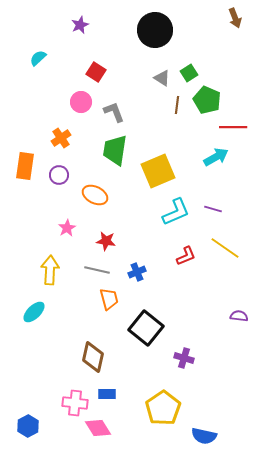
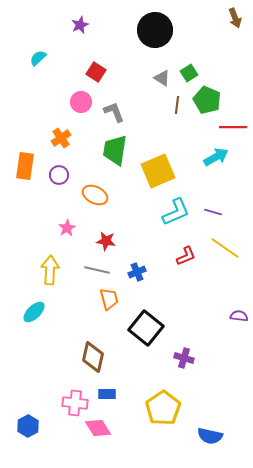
purple line: moved 3 px down
blue semicircle: moved 6 px right
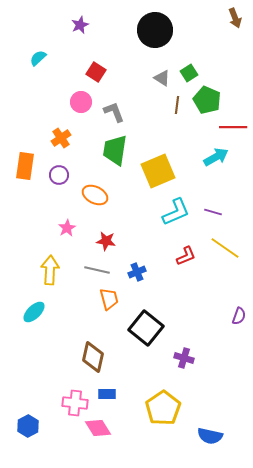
purple semicircle: rotated 102 degrees clockwise
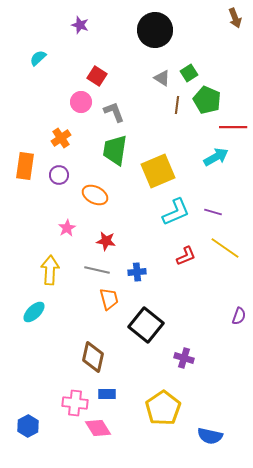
purple star: rotated 30 degrees counterclockwise
red square: moved 1 px right, 4 px down
blue cross: rotated 18 degrees clockwise
black square: moved 3 px up
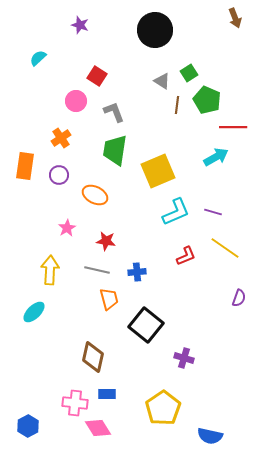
gray triangle: moved 3 px down
pink circle: moved 5 px left, 1 px up
purple semicircle: moved 18 px up
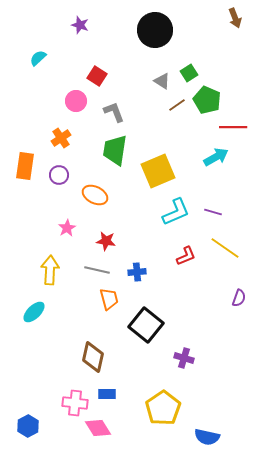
brown line: rotated 48 degrees clockwise
blue semicircle: moved 3 px left, 1 px down
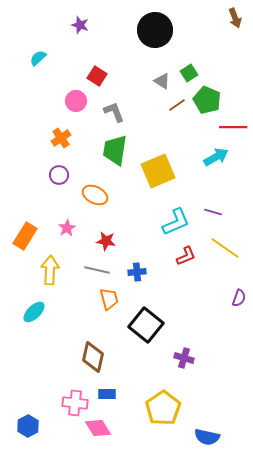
orange rectangle: moved 70 px down; rotated 24 degrees clockwise
cyan L-shape: moved 10 px down
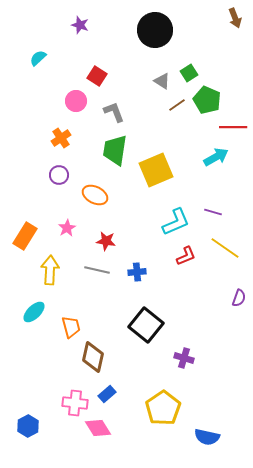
yellow square: moved 2 px left, 1 px up
orange trapezoid: moved 38 px left, 28 px down
blue rectangle: rotated 42 degrees counterclockwise
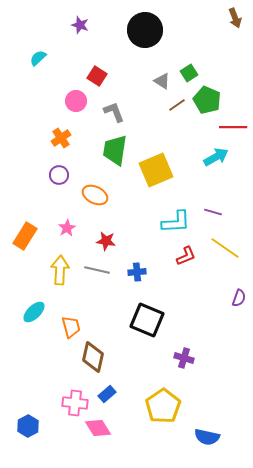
black circle: moved 10 px left
cyan L-shape: rotated 20 degrees clockwise
yellow arrow: moved 10 px right
black square: moved 1 px right, 5 px up; rotated 16 degrees counterclockwise
yellow pentagon: moved 2 px up
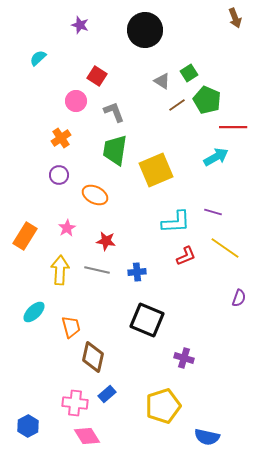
yellow pentagon: rotated 16 degrees clockwise
pink diamond: moved 11 px left, 8 px down
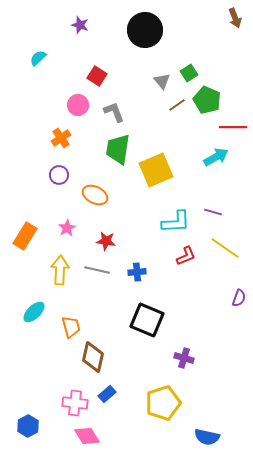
gray triangle: rotated 18 degrees clockwise
pink circle: moved 2 px right, 4 px down
green trapezoid: moved 3 px right, 1 px up
yellow pentagon: moved 3 px up
